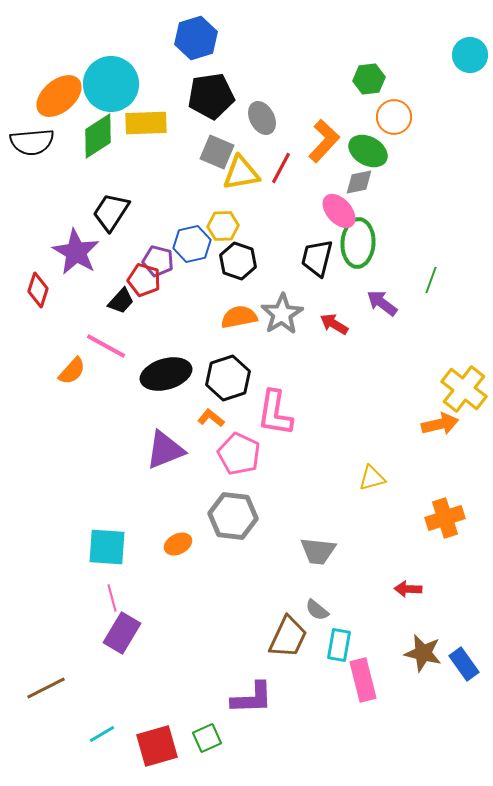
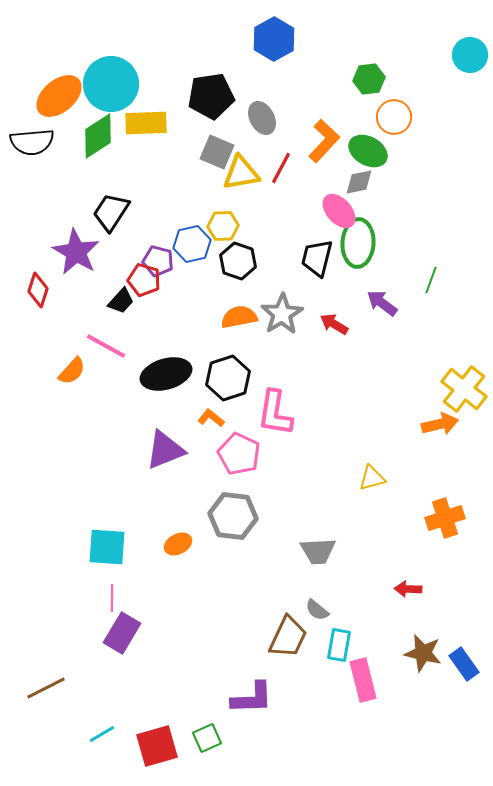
blue hexagon at (196, 38): moved 78 px right, 1 px down; rotated 12 degrees counterclockwise
gray trapezoid at (318, 551): rotated 9 degrees counterclockwise
pink line at (112, 598): rotated 16 degrees clockwise
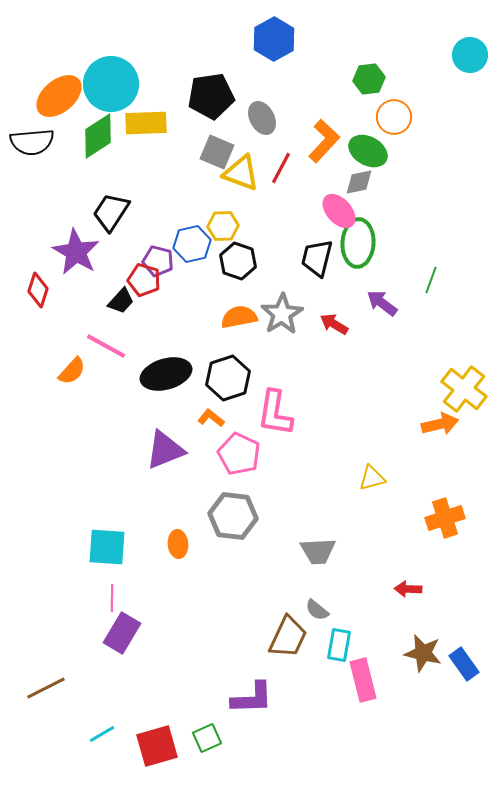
yellow triangle at (241, 173): rotated 30 degrees clockwise
orange ellipse at (178, 544): rotated 68 degrees counterclockwise
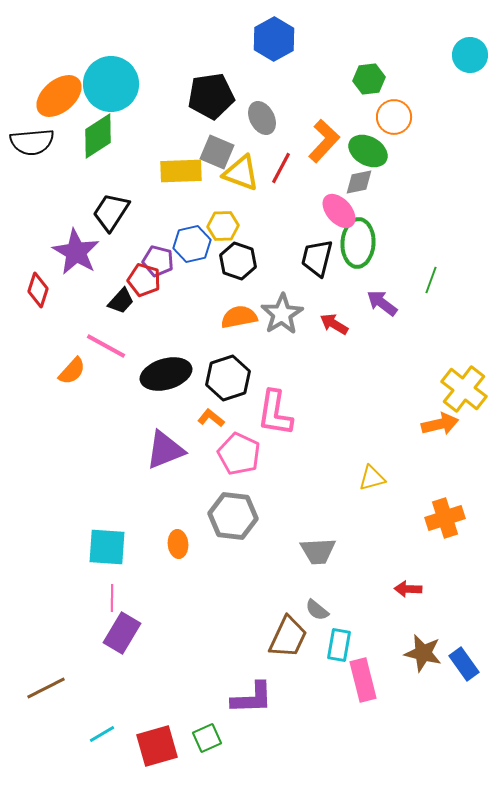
yellow rectangle at (146, 123): moved 35 px right, 48 px down
